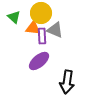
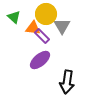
yellow circle: moved 5 px right, 1 px down
gray triangle: moved 7 px right, 4 px up; rotated 36 degrees clockwise
purple rectangle: rotated 42 degrees counterclockwise
purple ellipse: moved 1 px right, 1 px up
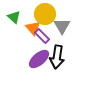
yellow circle: moved 1 px left
orange triangle: rotated 42 degrees clockwise
purple ellipse: moved 1 px left, 1 px up
black arrow: moved 10 px left, 25 px up
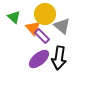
gray triangle: rotated 18 degrees counterclockwise
black arrow: moved 2 px right, 1 px down
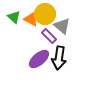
orange triangle: moved 2 px left, 9 px up; rotated 21 degrees counterclockwise
purple rectangle: moved 7 px right
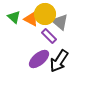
gray triangle: moved 2 px left, 4 px up
black arrow: moved 3 px down; rotated 25 degrees clockwise
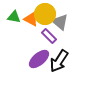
green triangle: rotated 32 degrees counterclockwise
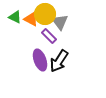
green triangle: moved 1 px right; rotated 16 degrees clockwise
gray triangle: rotated 12 degrees clockwise
purple ellipse: moved 1 px right, 1 px down; rotated 70 degrees counterclockwise
